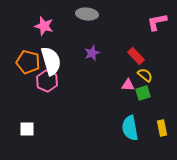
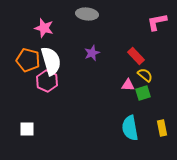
pink star: moved 2 px down
orange pentagon: moved 2 px up
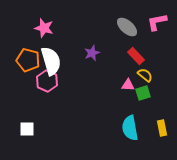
gray ellipse: moved 40 px right, 13 px down; rotated 35 degrees clockwise
